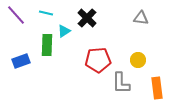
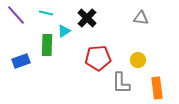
red pentagon: moved 2 px up
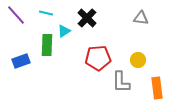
gray L-shape: moved 1 px up
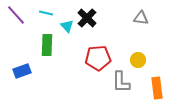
cyan triangle: moved 3 px right, 5 px up; rotated 40 degrees counterclockwise
blue rectangle: moved 1 px right, 10 px down
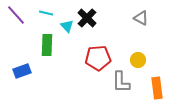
gray triangle: rotated 21 degrees clockwise
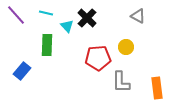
gray triangle: moved 3 px left, 2 px up
yellow circle: moved 12 px left, 13 px up
blue rectangle: rotated 30 degrees counterclockwise
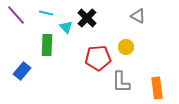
cyan triangle: moved 1 px left, 1 px down
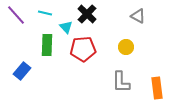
cyan line: moved 1 px left
black cross: moved 4 px up
red pentagon: moved 15 px left, 9 px up
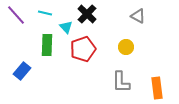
red pentagon: rotated 15 degrees counterclockwise
